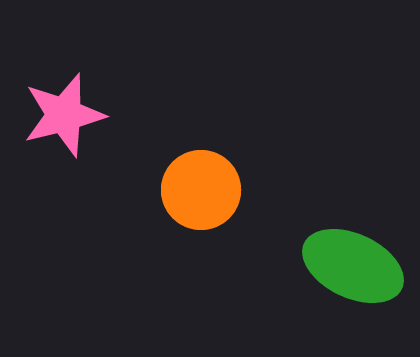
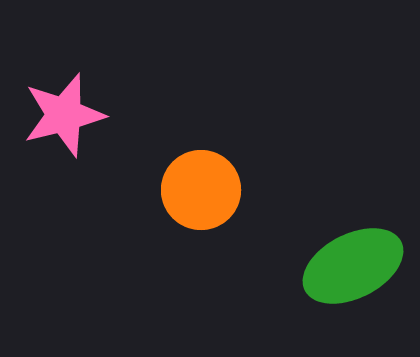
green ellipse: rotated 52 degrees counterclockwise
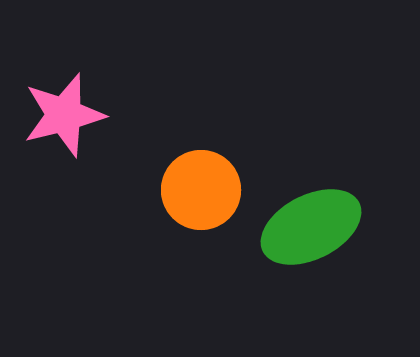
green ellipse: moved 42 px left, 39 px up
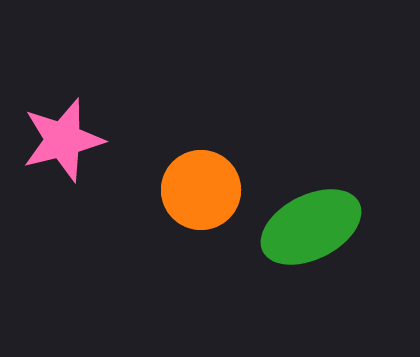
pink star: moved 1 px left, 25 px down
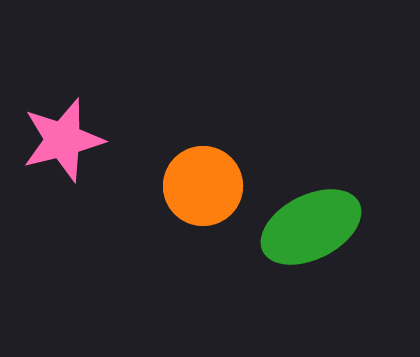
orange circle: moved 2 px right, 4 px up
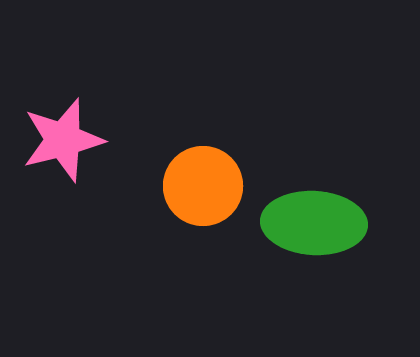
green ellipse: moved 3 px right, 4 px up; rotated 30 degrees clockwise
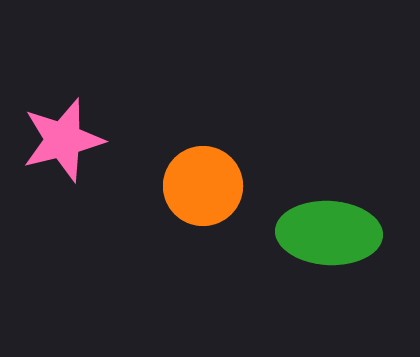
green ellipse: moved 15 px right, 10 px down
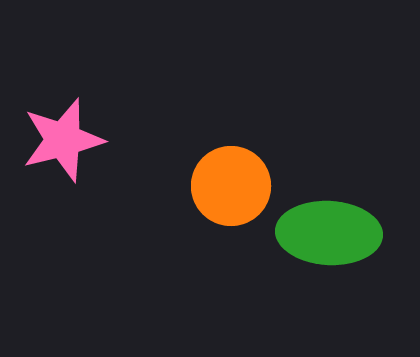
orange circle: moved 28 px right
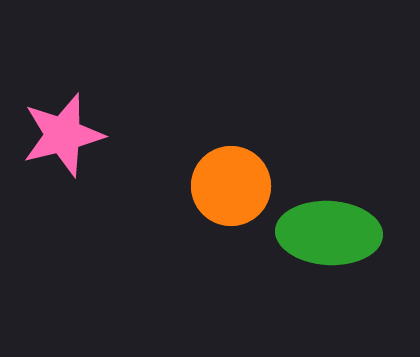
pink star: moved 5 px up
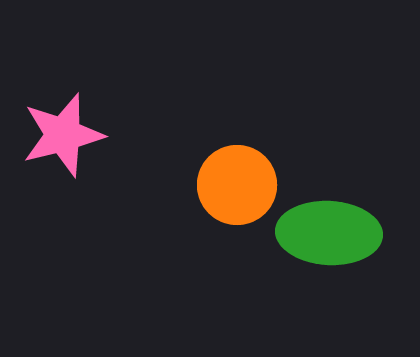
orange circle: moved 6 px right, 1 px up
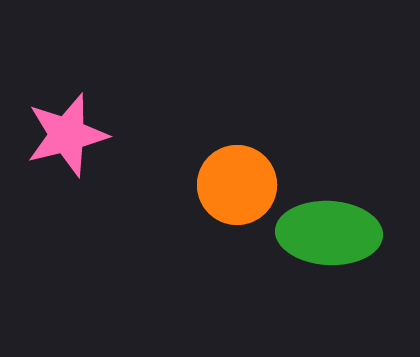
pink star: moved 4 px right
